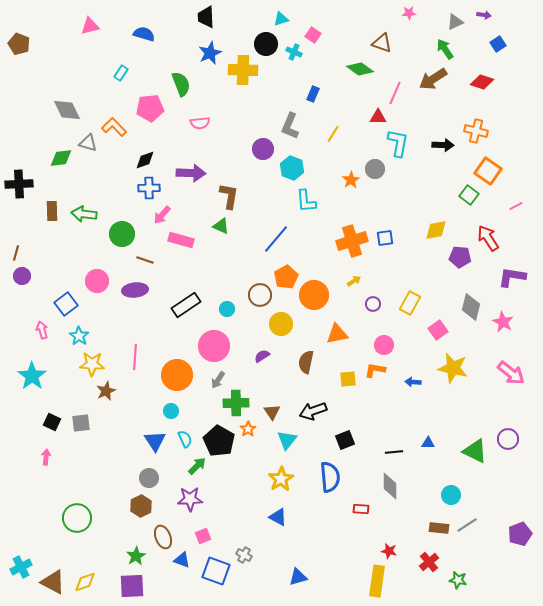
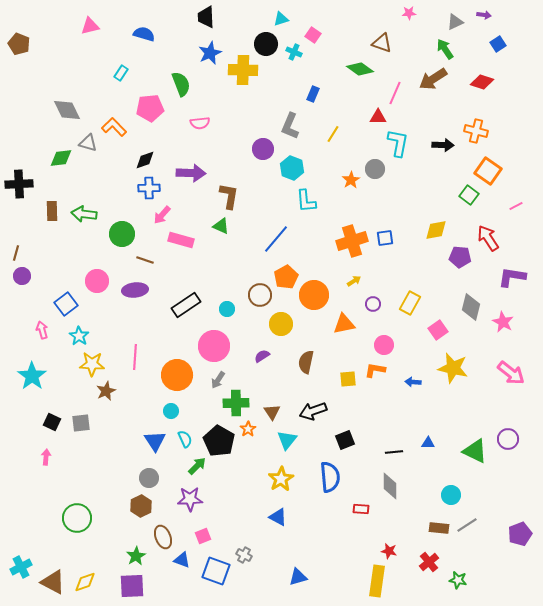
orange triangle at (337, 334): moved 7 px right, 10 px up
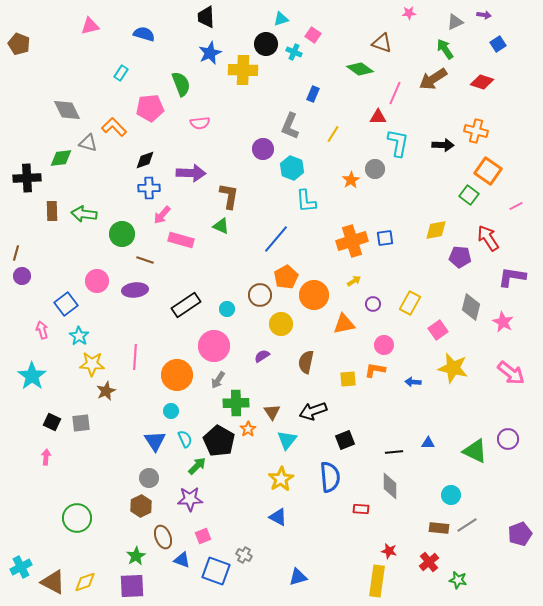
black cross at (19, 184): moved 8 px right, 6 px up
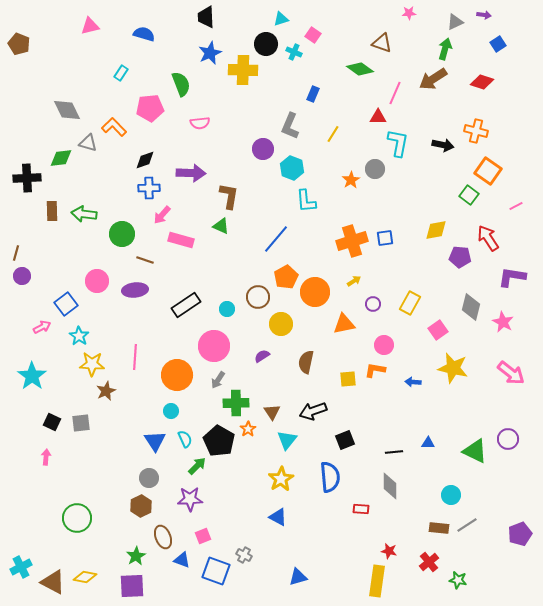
green arrow at (445, 49): rotated 50 degrees clockwise
black arrow at (443, 145): rotated 10 degrees clockwise
brown circle at (260, 295): moved 2 px left, 2 px down
orange circle at (314, 295): moved 1 px right, 3 px up
pink arrow at (42, 330): moved 3 px up; rotated 78 degrees clockwise
yellow diamond at (85, 582): moved 5 px up; rotated 30 degrees clockwise
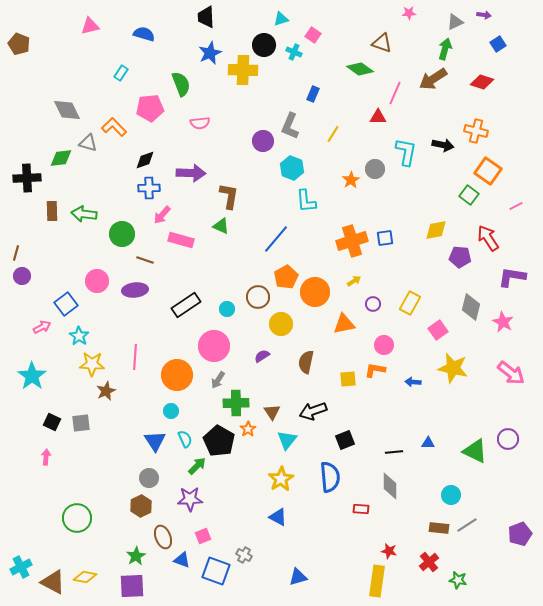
black circle at (266, 44): moved 2 px left, 1 px down
cyan L-shape at (398, 143): moved 8 px right, 9 px down
purple circle at (263, 149): moved 8 px up
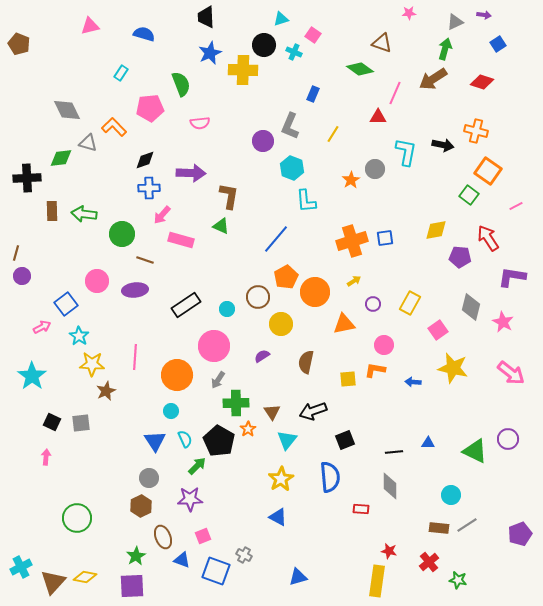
brown triangle at (53, 582): rotated 44 degrees clockwise
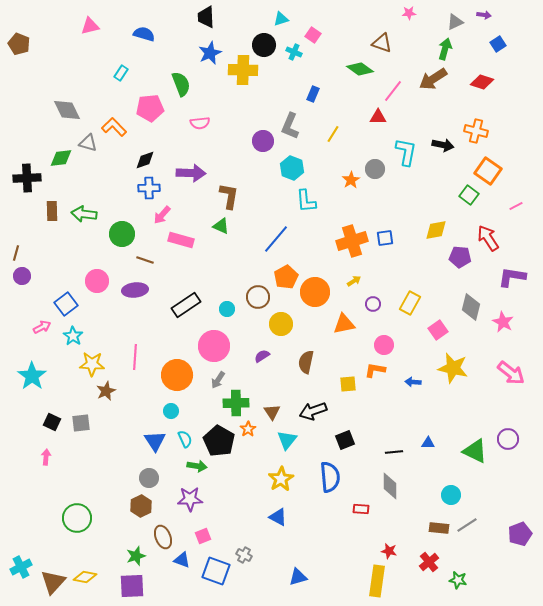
pink line at (395, 93): moved 2 px left, 2 px up; rotated 15 degrees clockwise
cyan star at (79, 336): moved 6 px left
yellow square at (348, 379): moved 5 px down
green arrow at (197, 466): rotated 54 degrees clockwise
green star at (136, 556): rotated 12 degrees clockwise
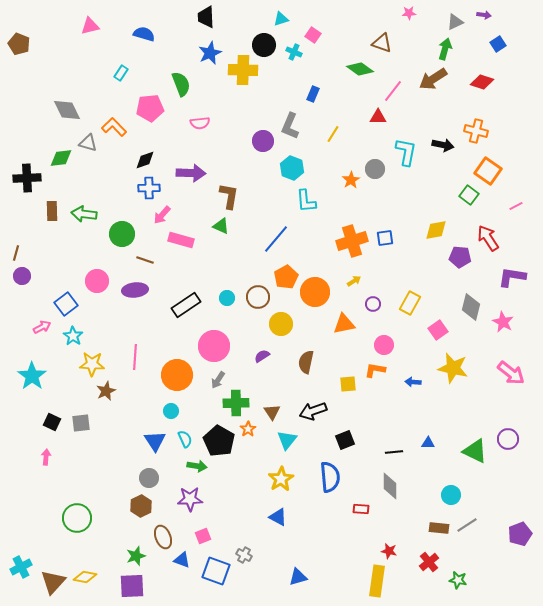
cyan circle at (227, 309): moved 11 px up
